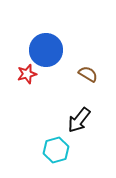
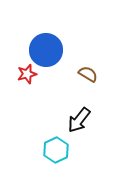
cyan hexagon: rotated 10 degrees counterclockwise
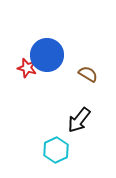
blue circle: moved 1 px right, 5 px down
red star: moved 6 px up; rotated 30 degrees clockwise
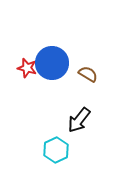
blue circle: moved 5 px right, 8 px down
